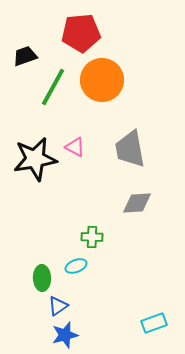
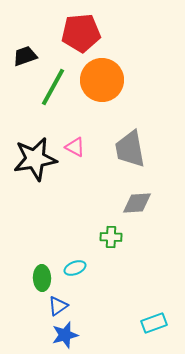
green cross: moved 19 px right
cyan ellipse: moved 1 px left, 2 px down
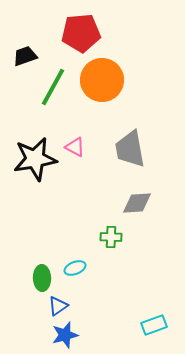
cyan rectangle: moved 2 px down
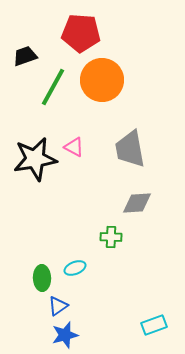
red pentagon: rotated 9 degrees clockwise
pink triangle: moved 1 px left
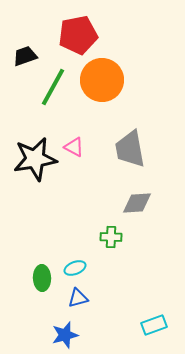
red pentagon: moved 3 px left, 2 px down; rotated 15 degrees counterclockwise
blue triangle: moved 20 px right, 8 px up; rotated 20 degrees clockwise
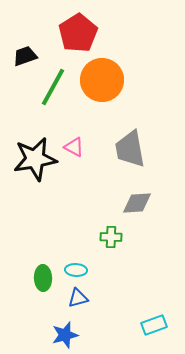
red pentagon: moved 2 px up; rotated 21 degrees counterclockwise
cyan ellipse: moved 1 px right, 2 px down; rotated 25 degrees clockwise
green ellipse: moved 1 px right
